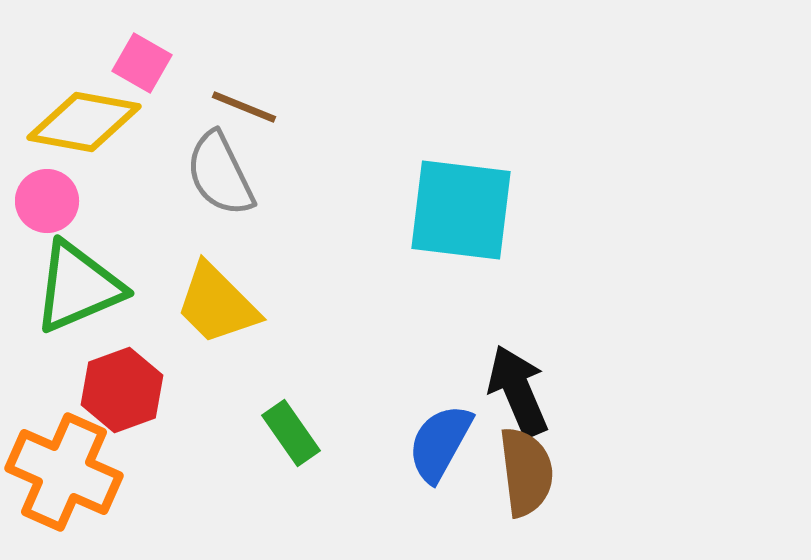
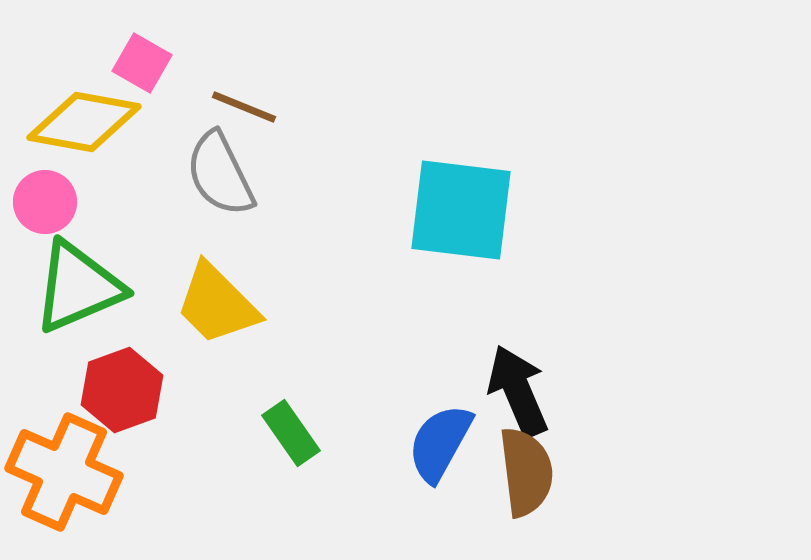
pink circle: moved 2 px left, 1 px down
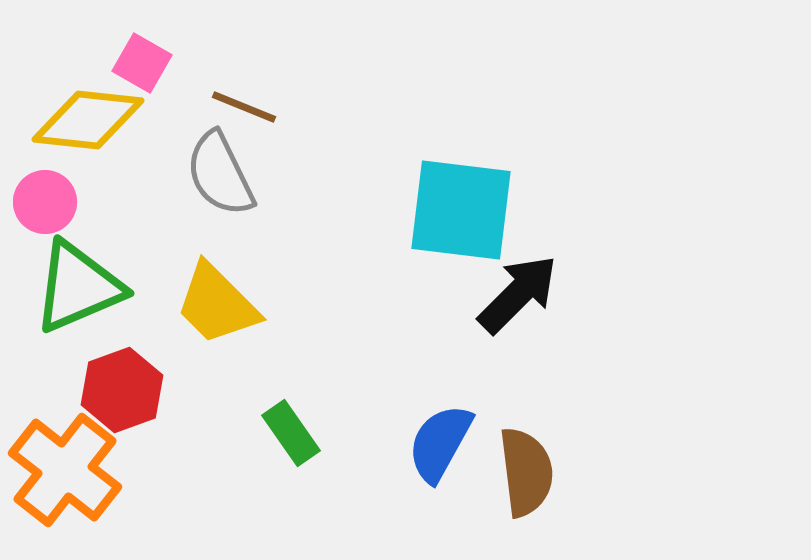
yellow diamond: moved 4 px right, 2 px up; rotated 4 degrees counterclockwise
black arrow: moved 97 px up; rotated 68 degrees clockwise
orange cross: moved 1 px right, 2 px up; rotated 14 degrees clockwise
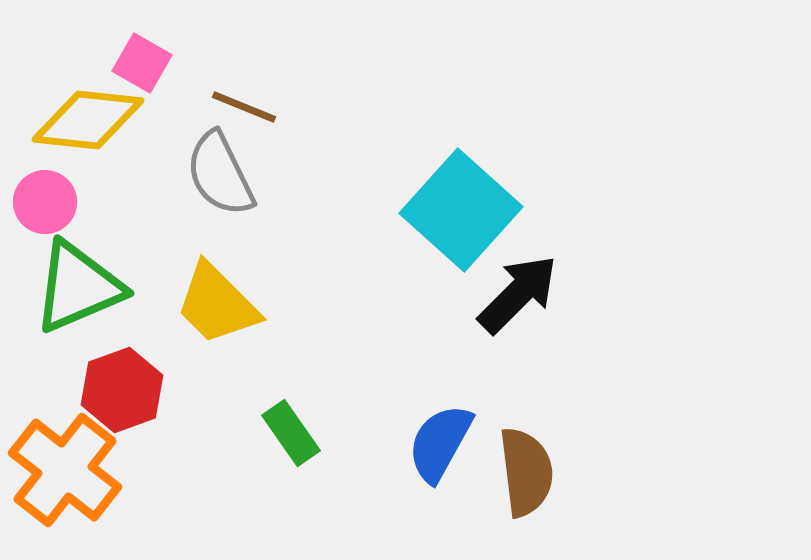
cyan square: rotated 35 degrees clockwise
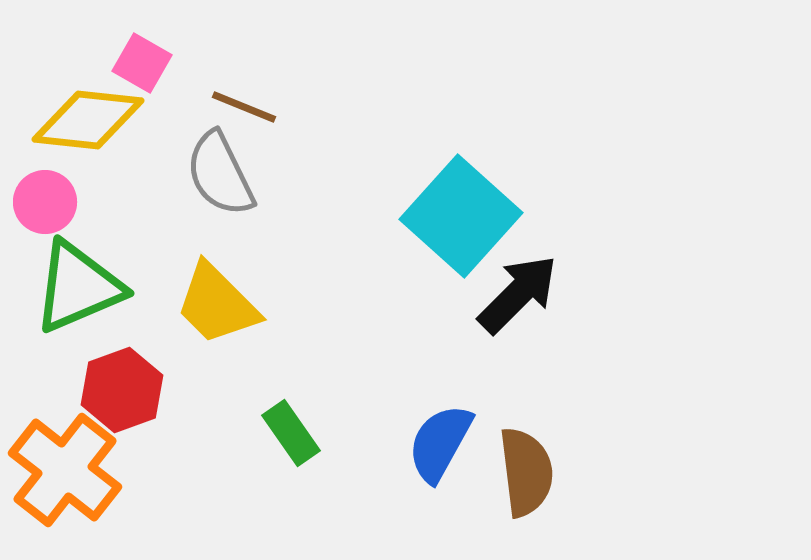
cyan square: moved 6 px down
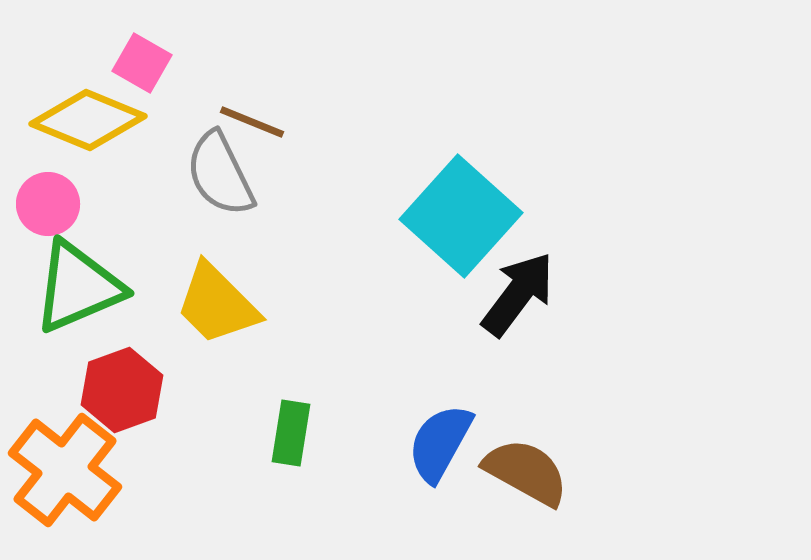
brown line: moved 8 px right, 15 px down
yellow diamond: rotated 16 degrees clockwise
pink circle: moved 3 px right, 2 px down
black arrow: rotated 8 degrees counterclockwise
green rectangle: rotated 44 degrees clockwise
brown semicircle: rotated 54 degrees counterclockwise
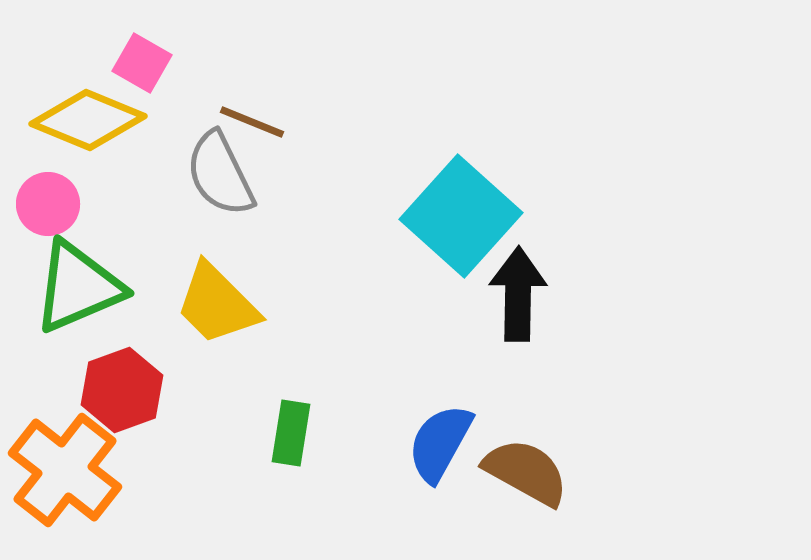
black arrow: rotated 36 degrees counterclockwise
